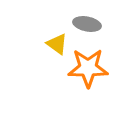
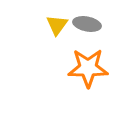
yellow triangle: moved 19 px up; rotated 30 degrees clockwise
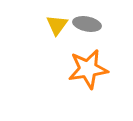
orange star: moved 1 px down; rotated 9 degrees counterclockwise
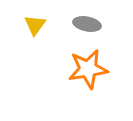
yellow triangle: moved 22 px left
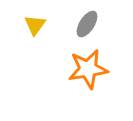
gray ellipse: rotated 68 degrees counterclockwise
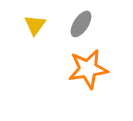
gray ellipse: moved 6 px left
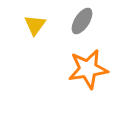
gray ellipse: moved 1 px right, 3 px up
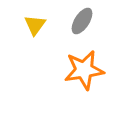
orange star: moved 4 px left, 1 px down
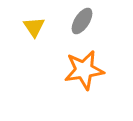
yellow triangle: moved 1 px left, 2 px down; rotated 10 degrees counterclockwise
